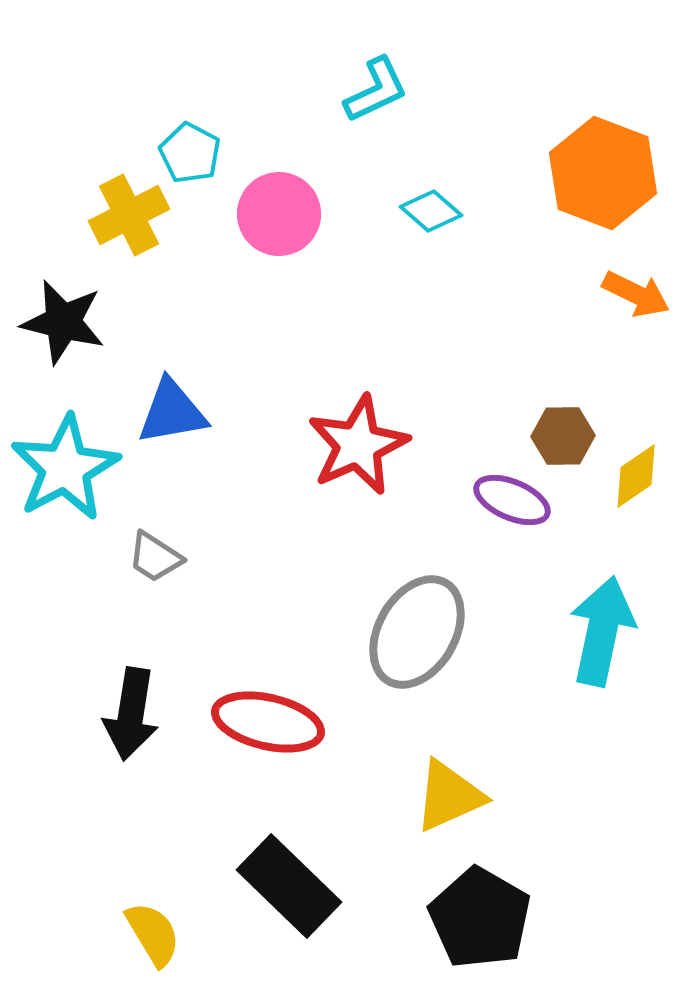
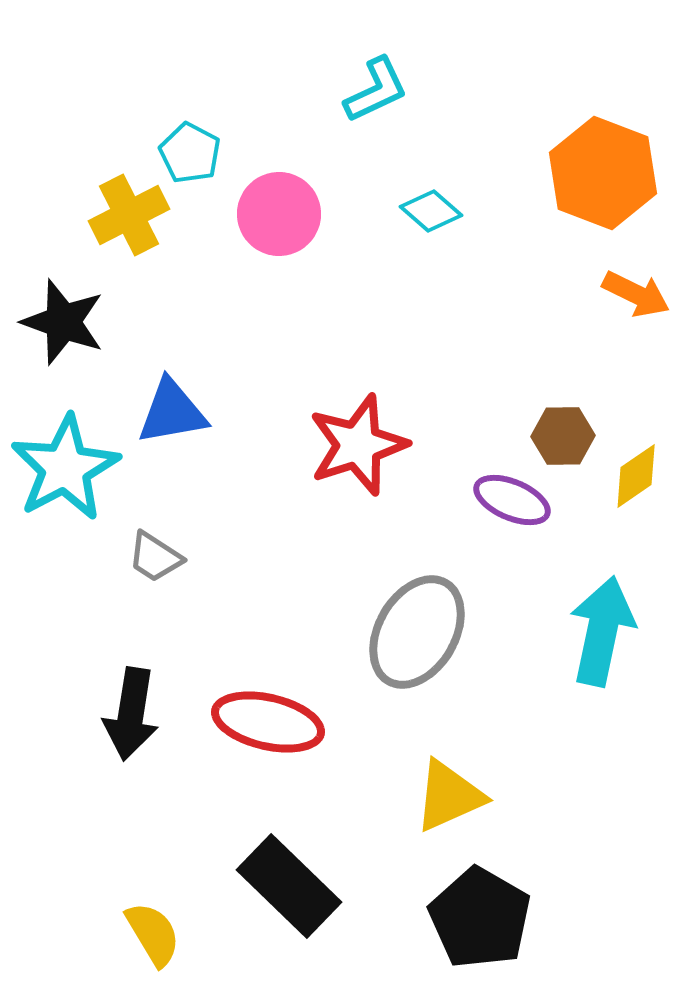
black star: rotated 6 degrees clockwise
red star: rotated 6 degrees clockwise
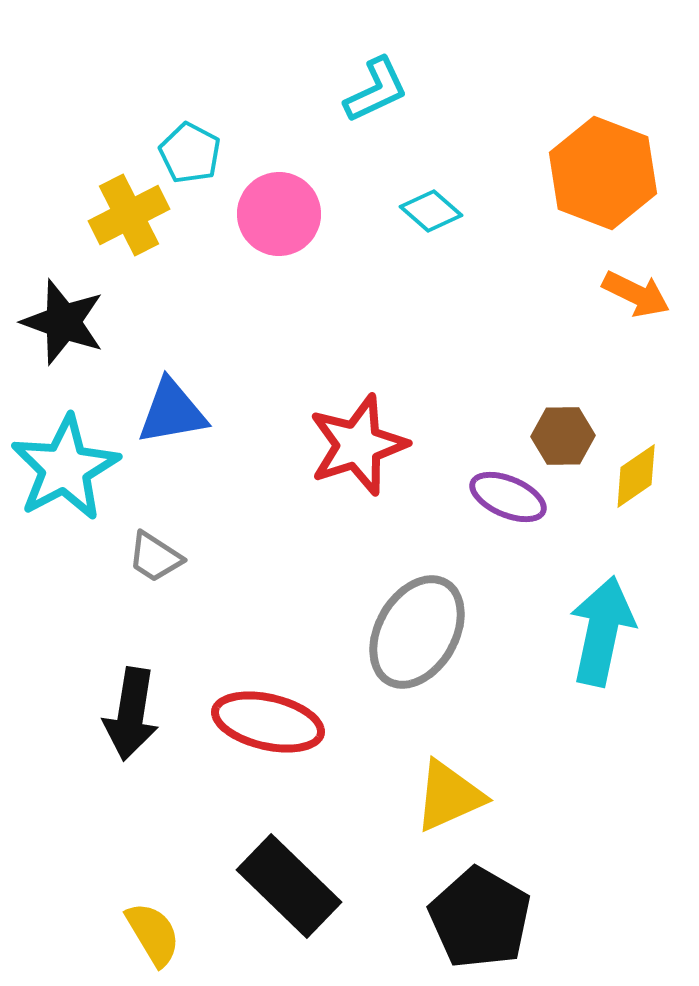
purple ellipse: moved 4 px left, 3 px up
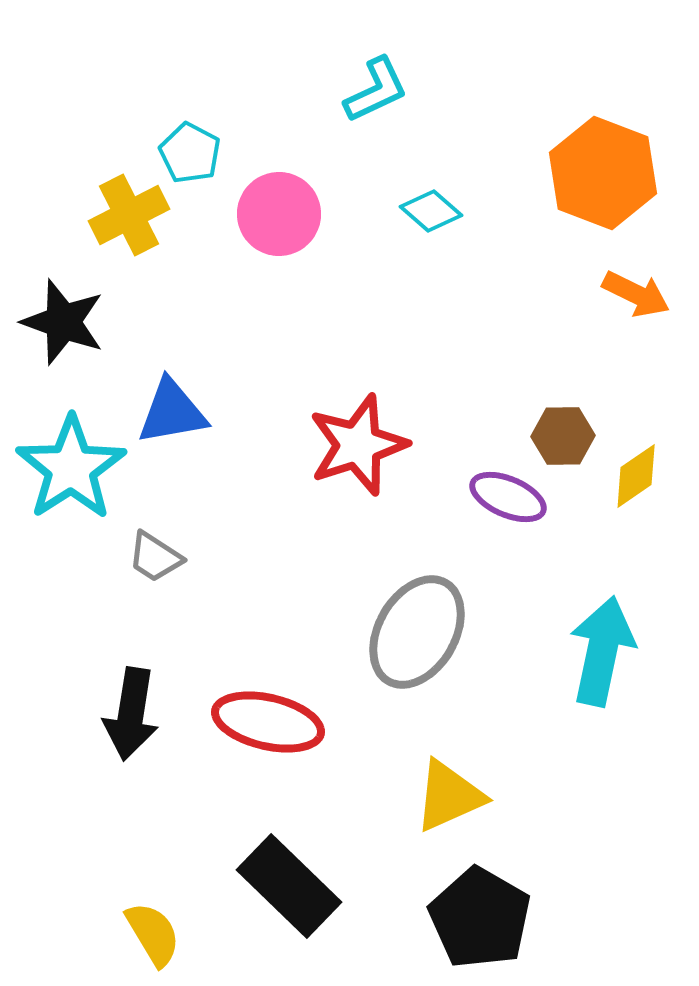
cyan star: moved 6 px right; rotated 5 degrees counterclockwise
cyan arrow: moved 20 px down
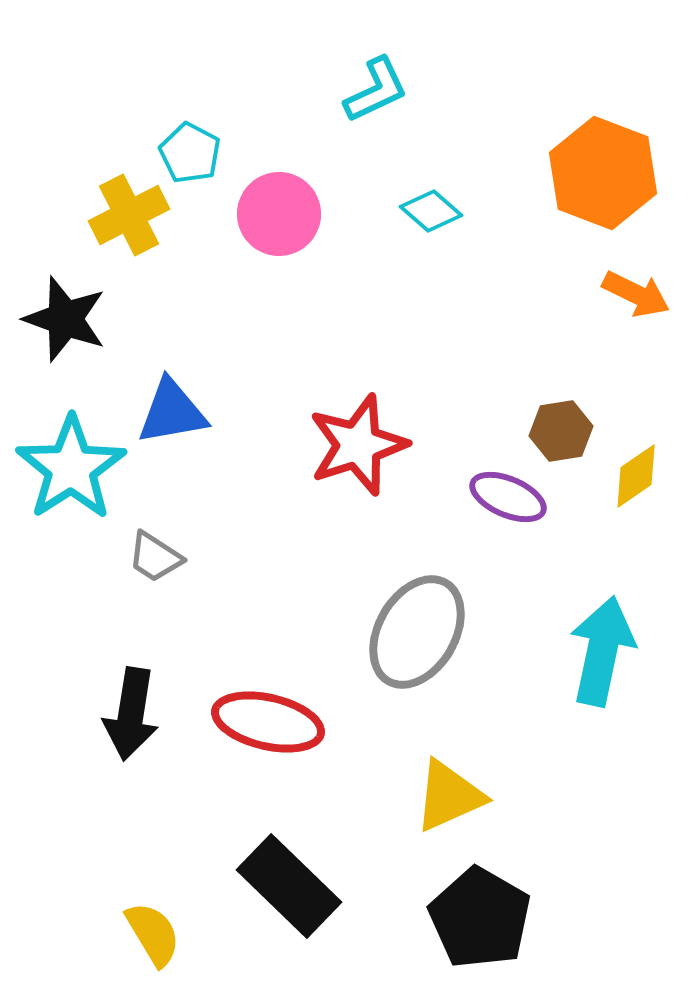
black star: moved 2 px right, 3 px up
brown hexagon: moved 2 px left, 5 px up; rotated 8 degrees counterclockwise
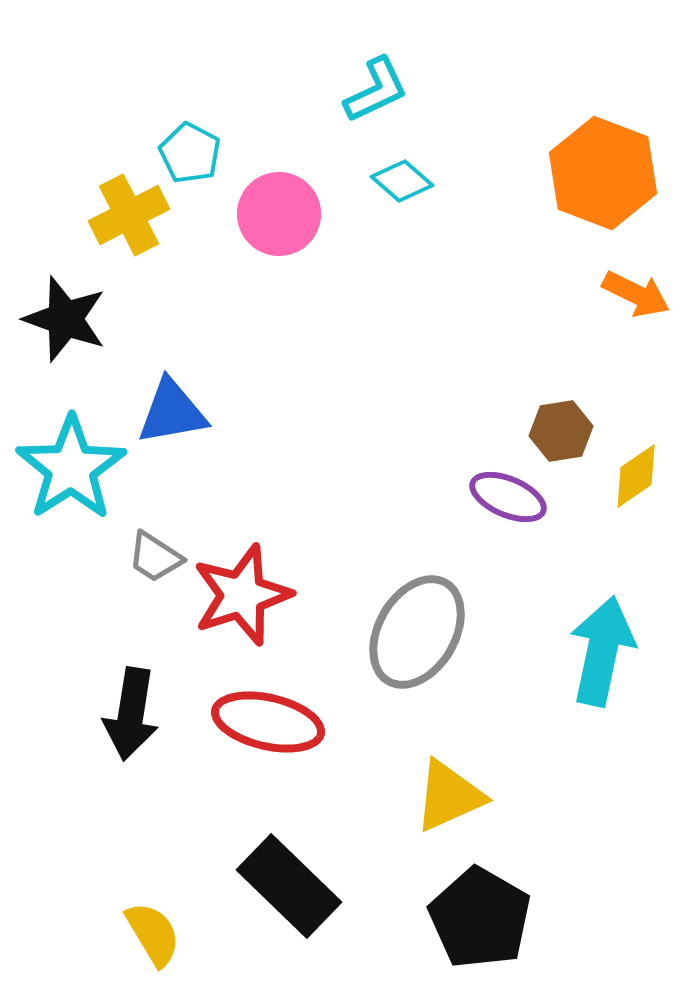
cyan diamond: moved 29 px left, 30 px up
red star: moved 116 px left, 150 px down
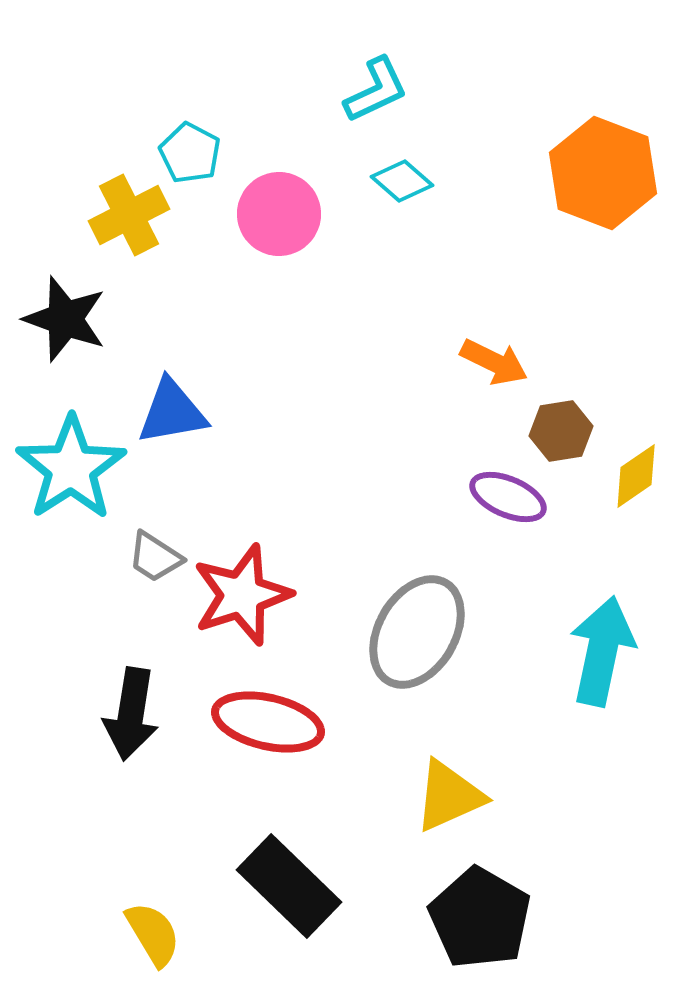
orange arrow: moved 142 px left, 68 px down
